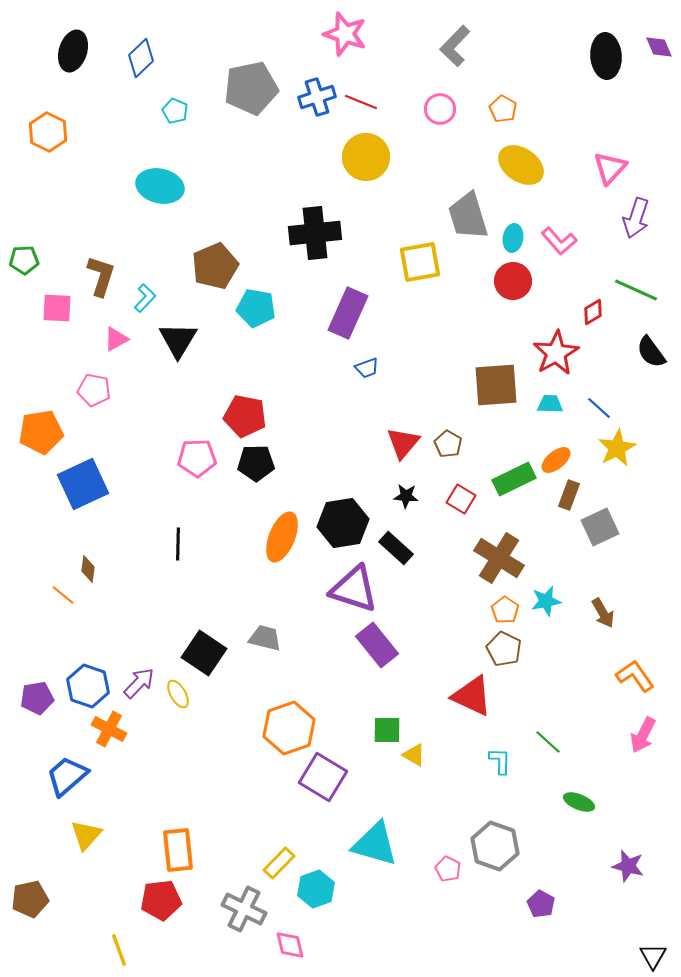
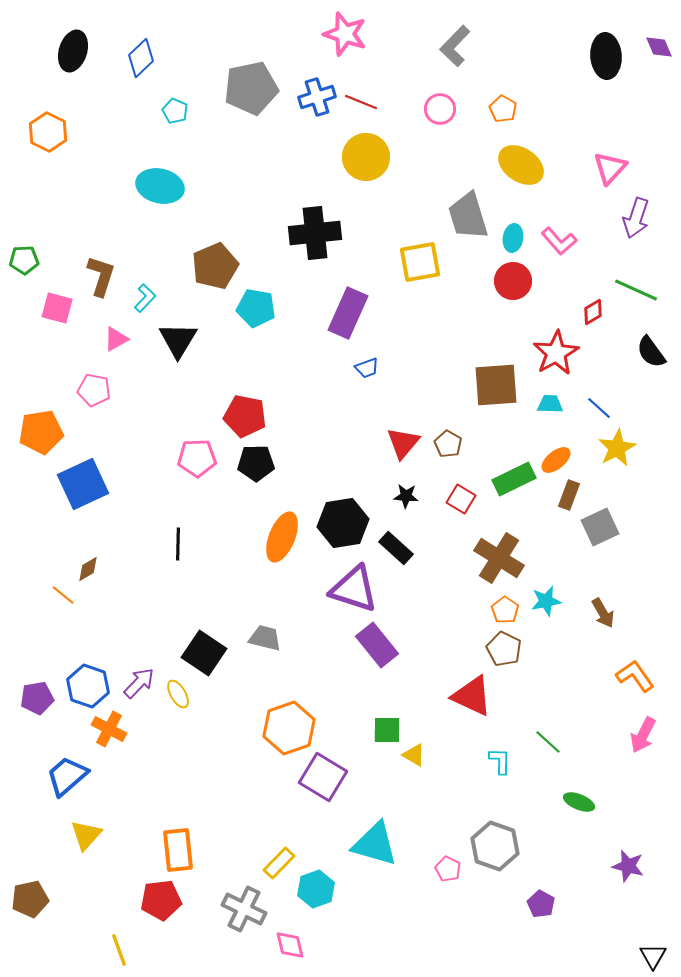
pink square at (57, 308): rotated 12 degrees clockwise
brown diamond at (88, 569): rotated 52 degrees clockwise
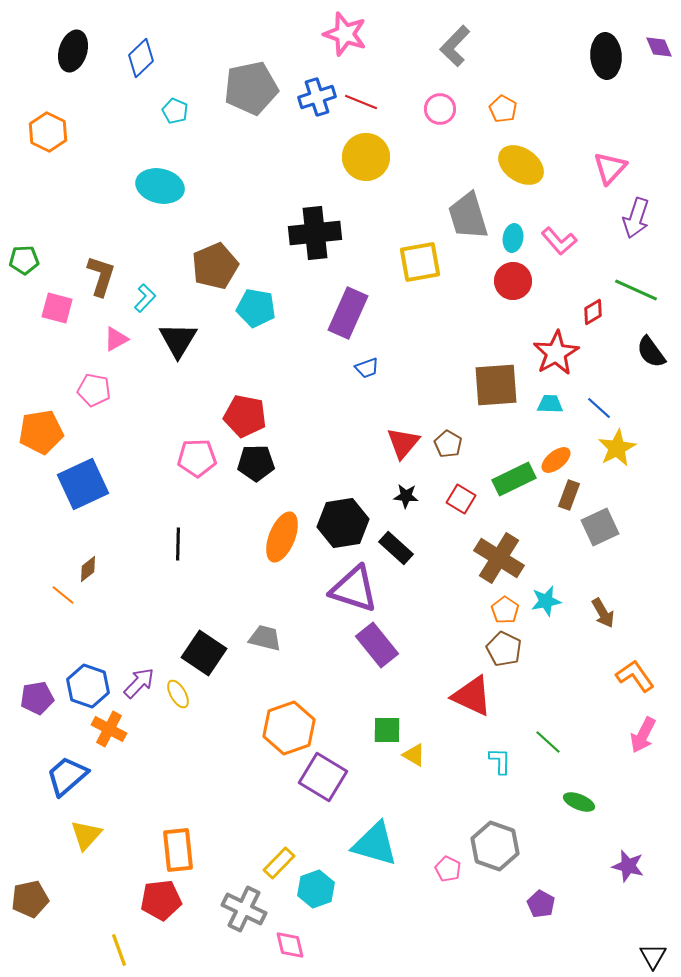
brown diamond at (88, 569): rotated 8 degrees counterclockwise
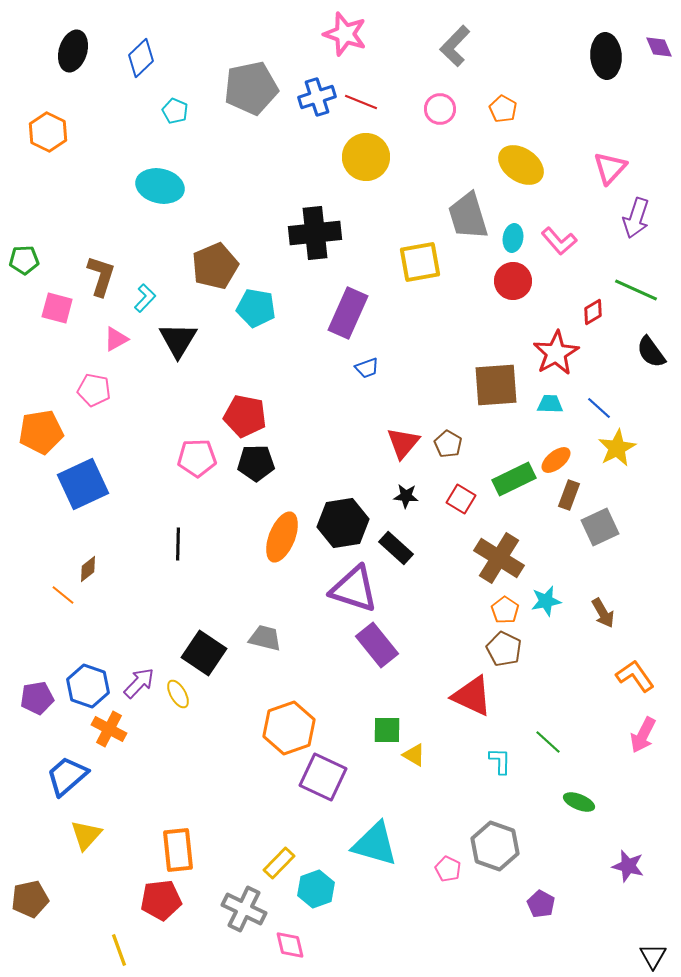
purple square at (323, 777): rotated 6 degrees counterclockwise
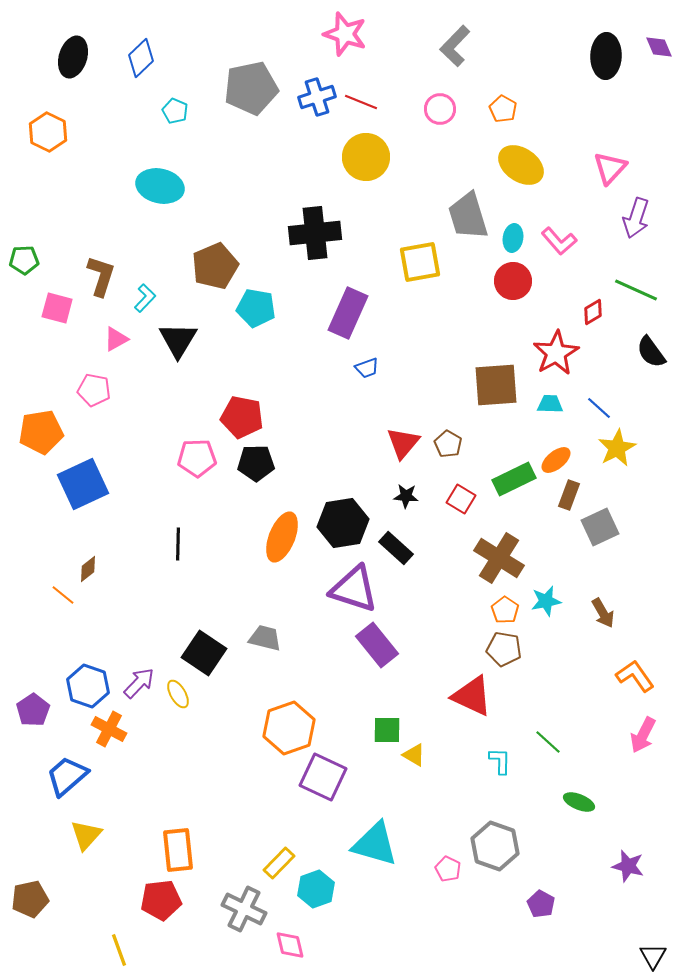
black ellipse at (73, 51): moved 6 px down
black ellipse at (606, 56): rotated 6 degrees clockwise
red pentagon at (245, 416): moved 3 px left, 1 px down
brown pentagon at (504, 649): rotated 16 degrees counterclockwise
purple pentagon at (37, 698): moved 4 px left, 12 px down; rotated 24 degrees counterclockwise
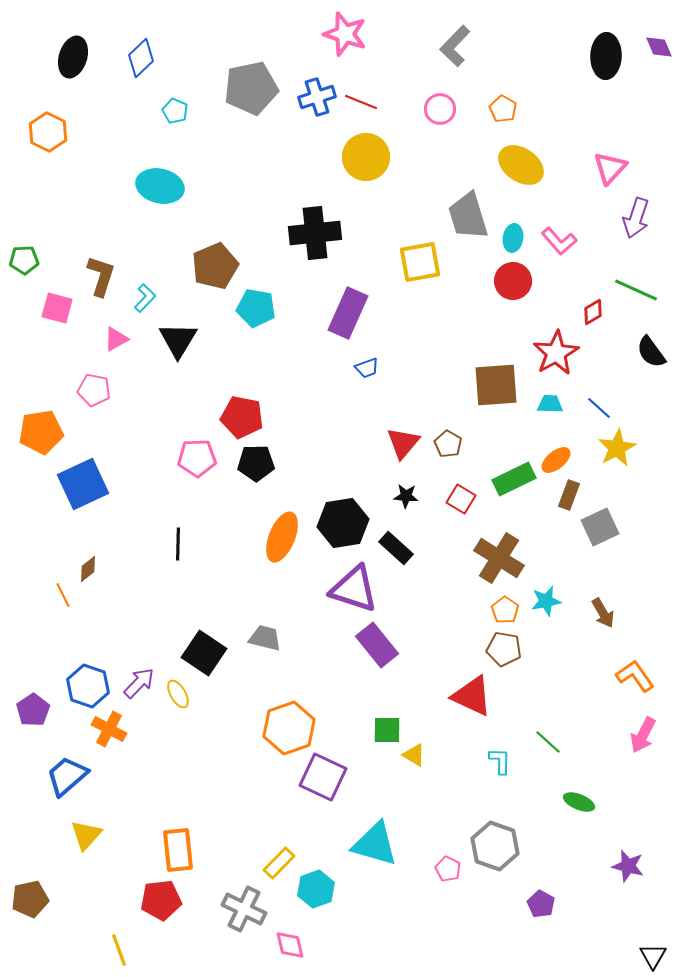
orange line at (63, 595): rotated 25 degrees clockwise
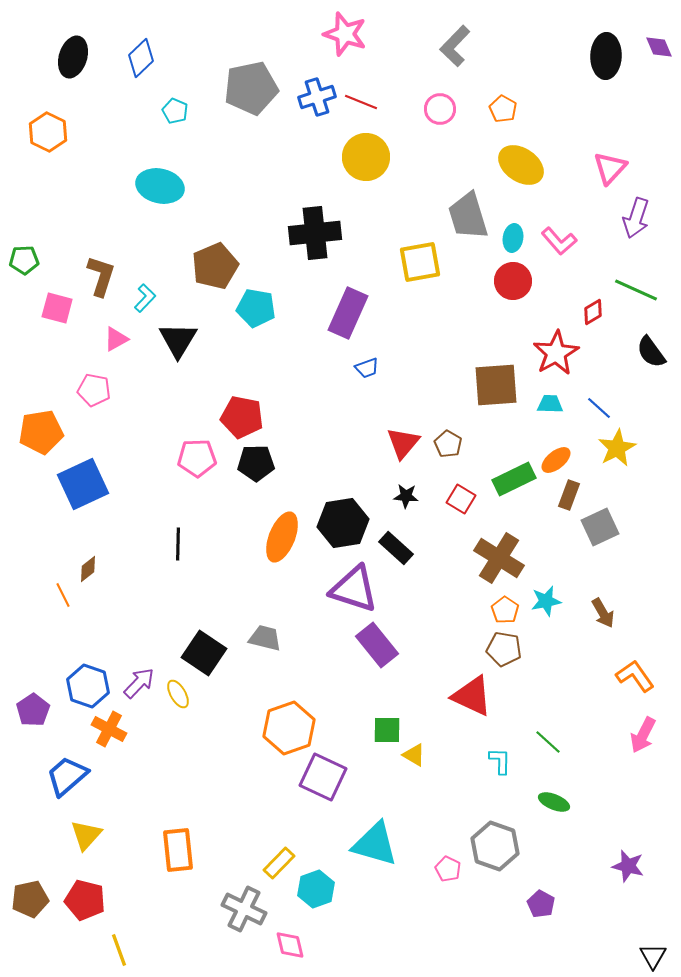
green ellipse at (579, 802): moved 25 px left
red pentagon at (161, 900): moved 76 px left; rotated 21 degrees clockwise
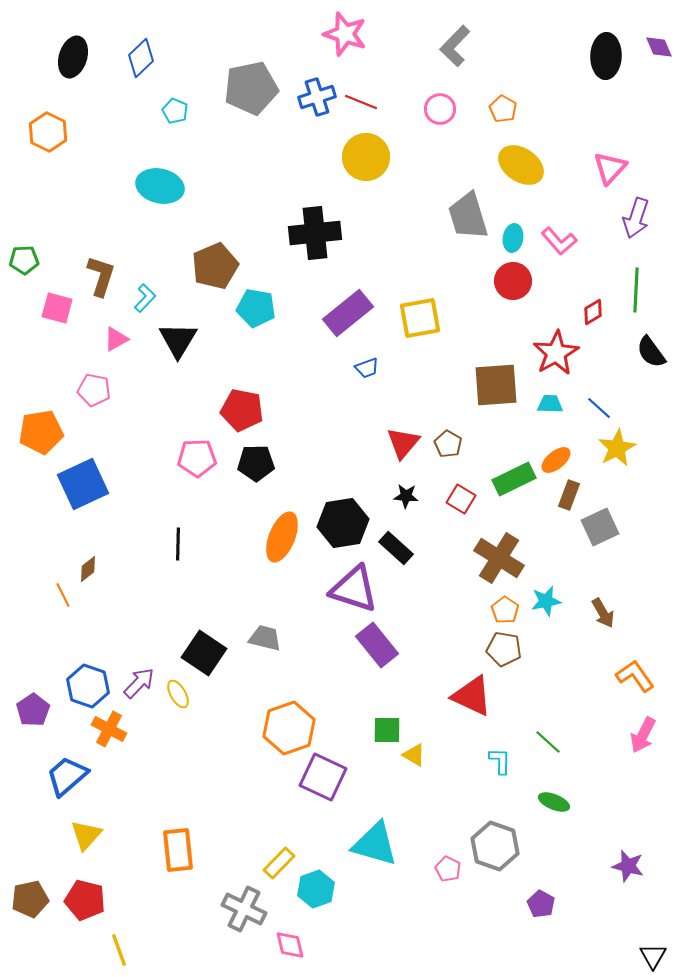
yellow square at (420, 262): moved 56 px down
green line at (636, 290): rotated 69 degrees clockwise
purple rectangle at (348, 313): rotated 27 degrees clockwise
red pentagon at (242, 417): moved 7 px up
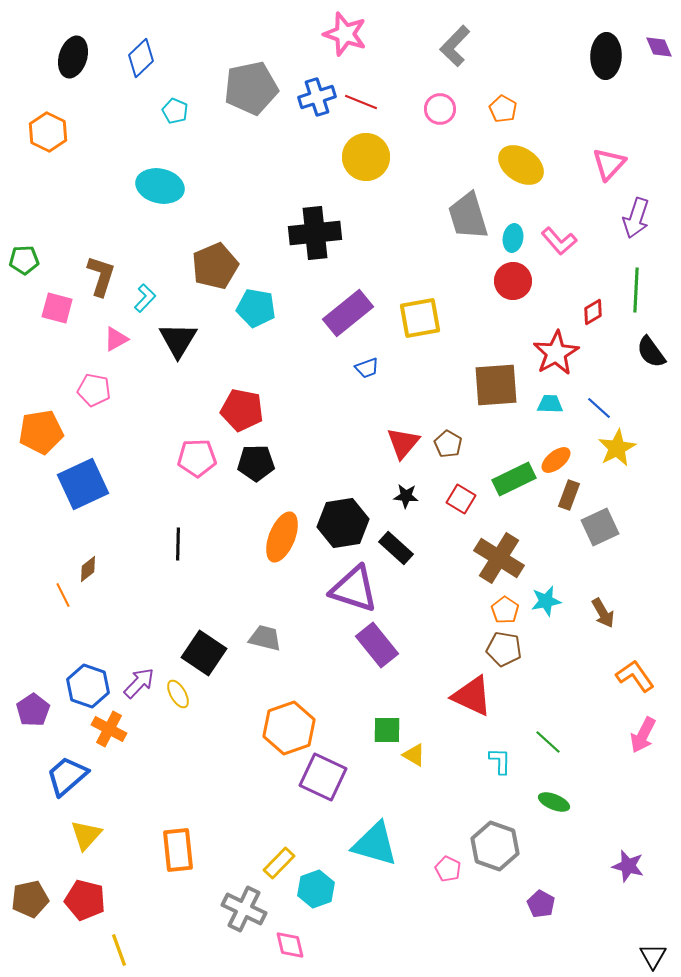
pink triangle at (610, 168): moved 1 px left, 4 px up
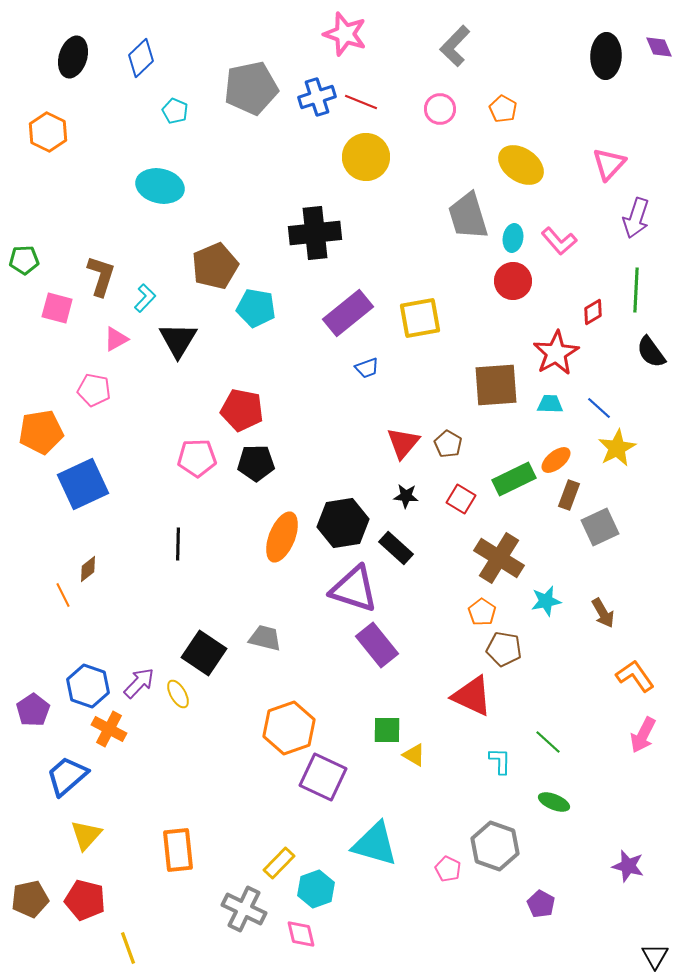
orange pentagon at (505, 610): moved 23 px left, 2 px down
pink diamond at (290, 945): moved 11 px right, 11 px up
yellow line at (119, 950): moved 9 px right, 2 px up
black triangle at (653, 956): moved 2 px right
